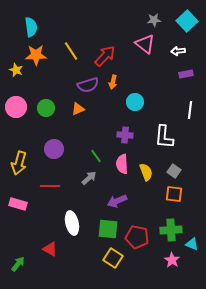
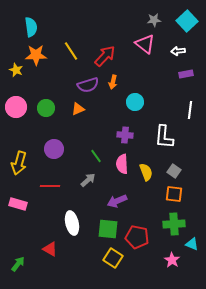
gray arrow: moved 1 px left, 2 px down
green cross: moved 3 px right, 6 px up
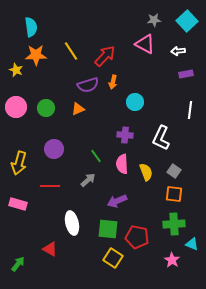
pink triangle: rotated 10 degrees counterclockwise
white L-shape: moved 3 px left, 1 px down; rotated 20 degrees clockwise
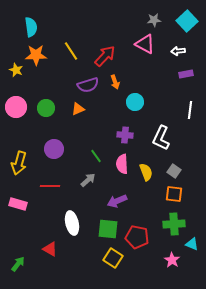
orange arrow: moved 2 px right; rotated 32 degrees counterclockwise
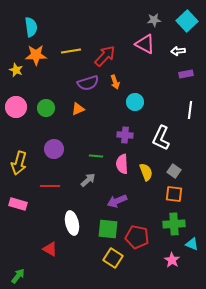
yellow line: rotated 66 degrees counterclockwise
purple semicircle: moved 2 px up
green line: rotated 48 degrees counterclockwise
green arrow: moved 12 px down
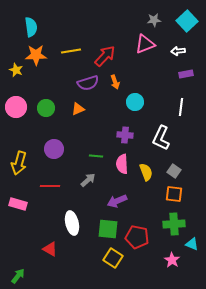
pink triangle: rotated 50 degrees counterclockwise
white line: moved 9 px left, 3 px up
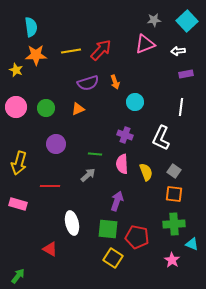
red arrow: moved 4 px left, 6 px up
purple cross: rotated 14 degrees clockwise
purple circle: moved 2 px right, 5 px up
green line: moved 1 px left, 2 px up
gray arrow: moved 5 px up
purple arrow: rotated 132 degrees clockwise
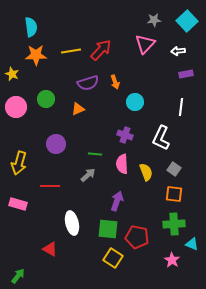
pink triangle: rotated 25 degrees counterclockwise
yellow star: moved 4 px left, 4 px down
green circle: moved 9 px up
gray square: moved 2 px up
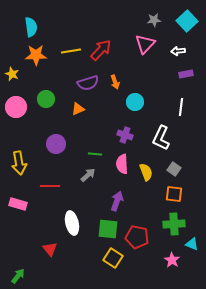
yellow arrow: rotated 25 degrees counterclockwise
red triangle: rotated 21 degrees clockwise
